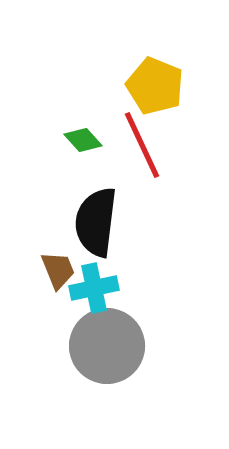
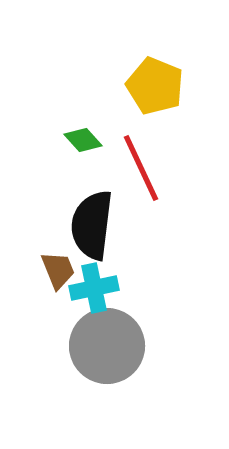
red line: moved 1 px left, 23 px down
black semicircle: moved 4 px left, 3 px down
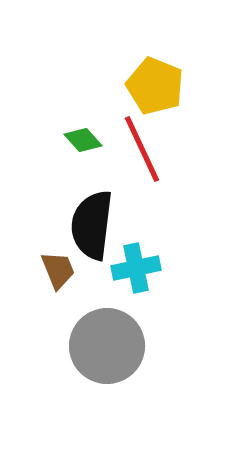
red line: moved 1 px right, 19 px up
cyan cross: moved 42 px right, 20 px up
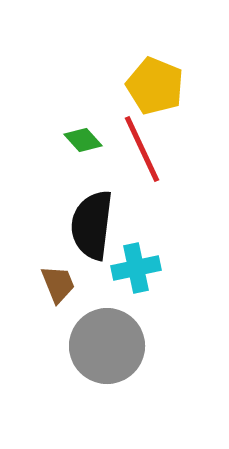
brown trapezoid: moved 14 px down
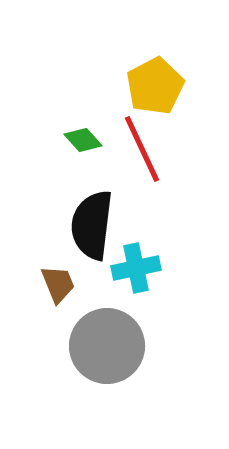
yellow pentagon: rotated 22 degrees clockwise
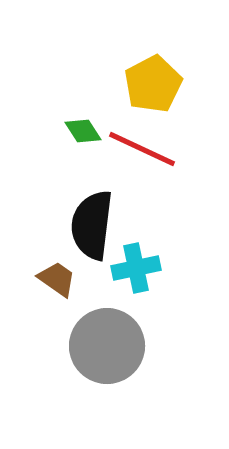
yellow pentagon: moved 2 px left, 2 px up
green diamond: moved 9 px up; rotated 9 degrees clockwise
red line: rotated 40 degrees counterclockwise
brown trapezoid: moved 1 px left, 5 px up; rotated 33 degrees counterclockwise
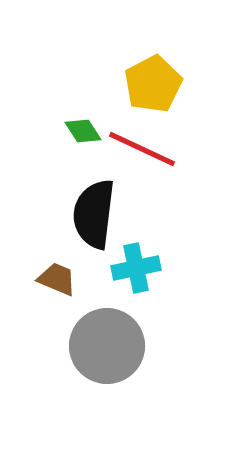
black semicircle: moved 2 px right, 11 px up
brown trapezoid: rotated 12 degrees counterclockwise
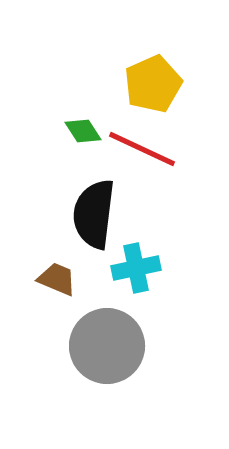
yellow pentagon: rotated 4 degrees clockwise
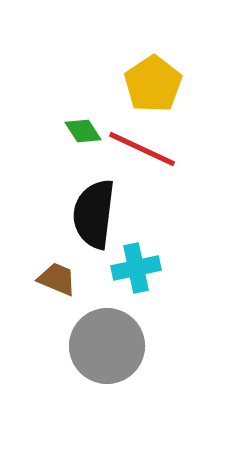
yellow pentagon: rotated 10 degrees counterclockwise
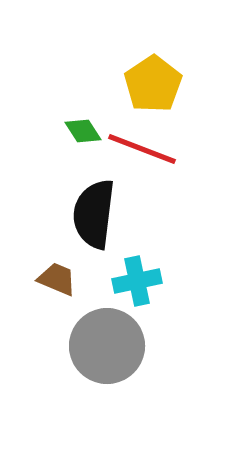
red line: rotated 4 degrees counterclockwise
cyan cross: moved 1 px right, 13 px down
